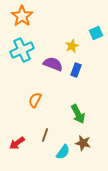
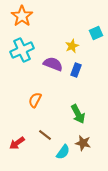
brown line: rotated 72 degrees counterclockwise
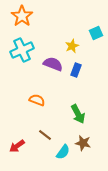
orange semicircle: moved 2 px right; rotated 84 degrees clockwise
red arrow: moved 3 px down
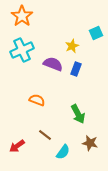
blue rectangle: moved 1 px up
brown star: moved 7 px right
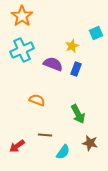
brown line: rotated 32 degrees counterclockwise
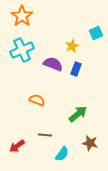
green arrow: rotated 102 degrees counterclockwise
cyan semicircle: moved 1 px left, 2 px down
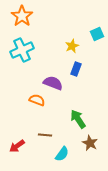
cyan square: moved 1 px right, 1 px down
purple semicircle: moved 19 px down
green arrow: moved 5 px down; rotated 84 degrees counterclockwise
brown star: rotated 14 degrees clockwise
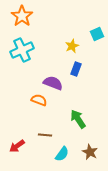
orange semicircle: moved 2 px right
brown star: moved 9 px down
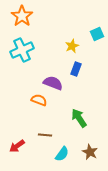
green arrow: moved 1 px right, 1 px up
